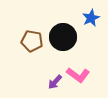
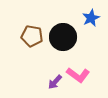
brown pentagon: moved 5 px up
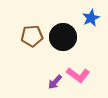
brown pentagon: rotated 15 degrees counterclockwise
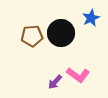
black circle: moved 2 px left, 4 px up
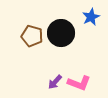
blue star: moved 1 px up
brown pentagon: rotated 20 degrees clockwise
pink L-shape: moved 1 px right, 8 px down; rotated 15 degrees counterclockwise
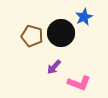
blue star: moved 7 px left
purple arrow: moved 1 px left, 15 px up
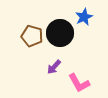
black circle: moved 1 px left
pink L-shape: rotated 40 degrees clockwise
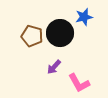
blue star: rotated 12 degrees clockwise
